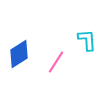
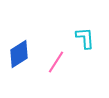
cyan L-shape: moved 2 px left, 2 px up
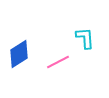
pink line: moved 2 px right; rotated 30 degrees clockwise
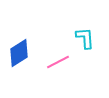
blue diamond: moved 1 px up
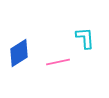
pink line: rotated 15 degrees clockwise
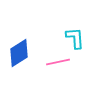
cyan L-shape: moved 10 px left
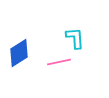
pink line: moved 1 px right
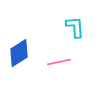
cyan L-shape: moved 11 px up
